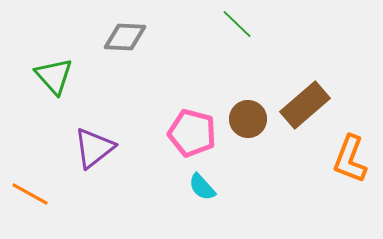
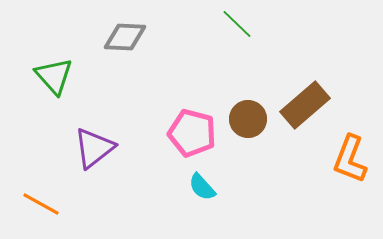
orange line: moved 11 px right, 10 px down
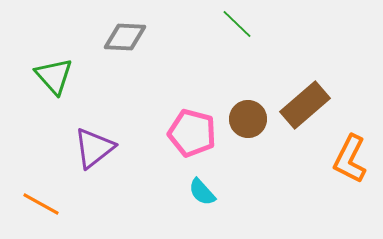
orange L-shape: rotated 6 degrees clockwise
cyan semicircle: moved 5 px down
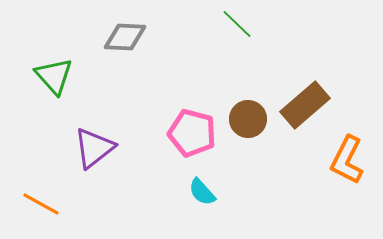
orange L-shape: moved 3 px left, 1 px down
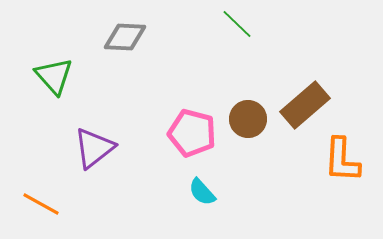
orange L-shape: moved 5 px left; rotated 24 degrees counterclockwise
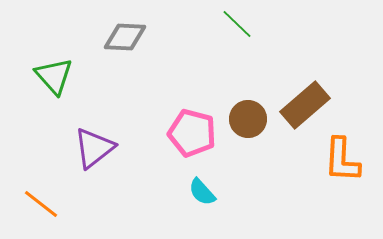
orange line: rotated 9 degrees clockwise
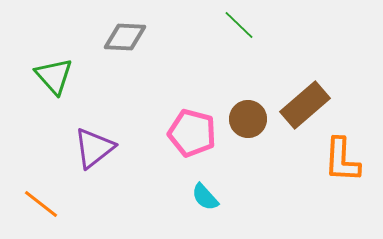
green line: moved 2 px right, 1 px down
cyan semicircle: moved 3 px right, 5 px down
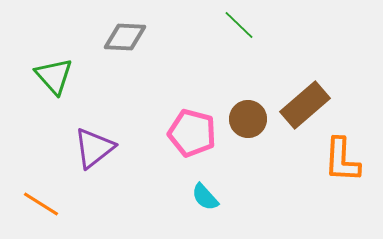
orange line: rotated 6 degrees counterclockwise
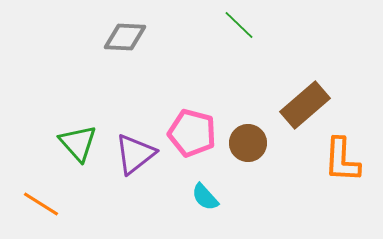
green triangle: moved 24 px right, 67 px down
brown circle: moved 24 px down
purple triangle: moved 41 px right, 6 px down
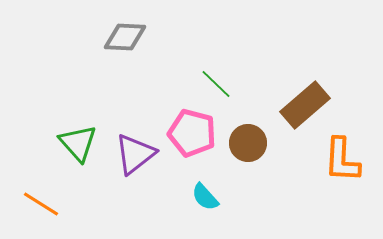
green line: moved 23 px left, 59 px down
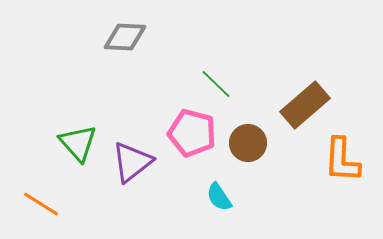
purple triangle: moved 3 px left, 8 px down
cyan semicircle: moved 14 px right; rotated 8 degrees clockwise
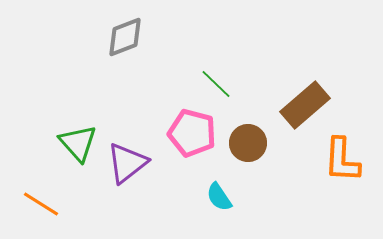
gray diamond: rotated 24 degrees counterclockwise
purple triangle: moved 5 px left, 1 px down
